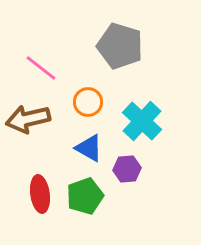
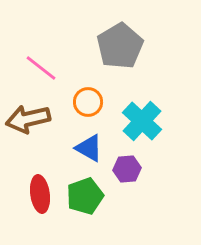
gray pentagon: rotated 24 degrees clockwise
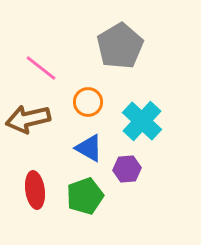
red ellipse: moved 5 px left, 4 px up
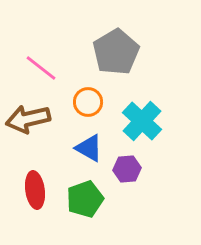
gray pentagon: moved 4 px left, 6 px down
green pentagon: moved 3 px down
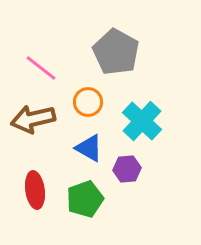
gray pentagon: rotated 12 degrees counterclockwise
brown arrow: moved 5 px right
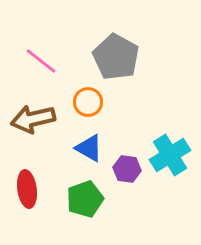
gray pentagon: moved 5 px down
pink line: moved 7 px up
cyan cross: moved 28 px right, 34 px down; rotated 15 degrees clockwise
purple hexagon: rotated 12 degrees clockwise
red ellipse: moved 8 px left, 1 px up
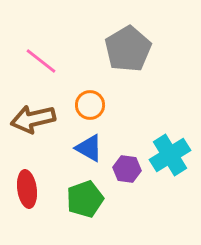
gray pentagon: moved 12 px right, 8 px up; rotated 12 degrees clockwise
orange circle: moved 2 px right, 3 px down
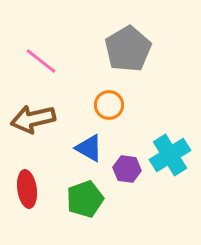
orange circle: moved 19 px right
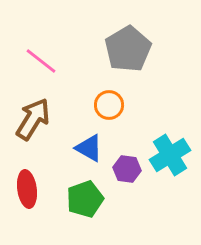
brown arrow: rotated 135 degrees clockwise
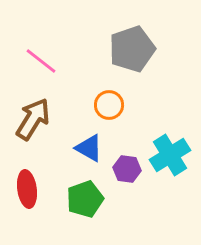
gray pentagon: moved 4 px right; rotated 12 degrees clockwise
